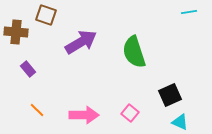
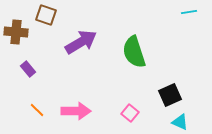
pink arrow: moved 8 px left, 4 px up
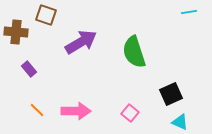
purple rectangle: moved 1 px right
black square: moved 1 px right, 1 px up
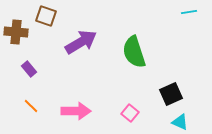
brown square: moved 1 px down
orange line: moved 6 px left, 4 px up
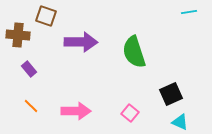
brown cross: moved 2 px right, 3 px down
purple arrow: rotated 32 degrees clockwise
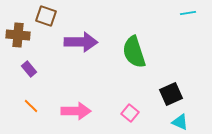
cyan line: moved 1 px left, 1 px down
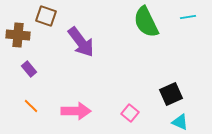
cyan line: moved 4 px down
purple arrow: rotated 52 degrees clockwise
green semicircle: moved 12 px right, 30 px up; rotated 8 degrees counterclockwise
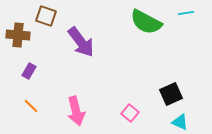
cyan line: moved 2 px left, 4 px up
green semicircle: rotated 36 degrees counterclockwise
purple rectangle: moved 2 px down; rotated 70 degrees clockwise
pink arrow: rotated 76 degrees clockwise
